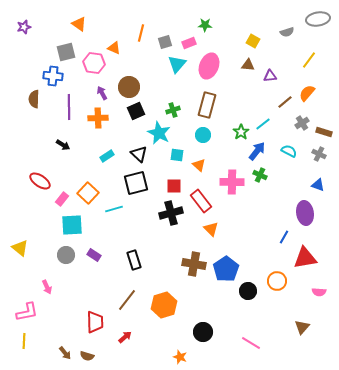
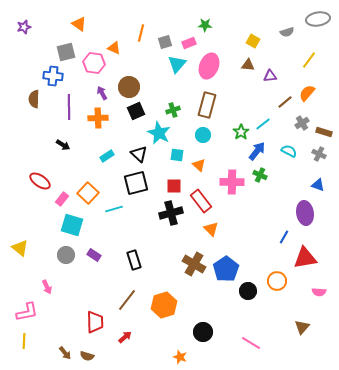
cyan square at (72, 225): rotated 20 degrees clockwise
brown cross at (194, 264): rotated 20 degrees clockwise
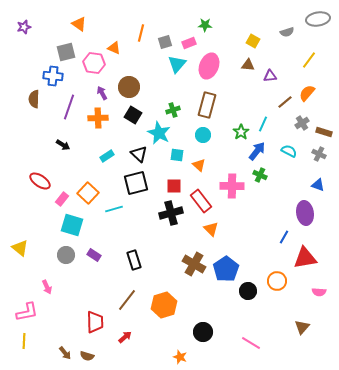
purple line at (69, 107): rotated 20 degrees clockwise
black square at (136, 111): moved 3 px left, 4 px down; rotated 36 degrees counterclockwise
cyan line at (263, 124): rotated 28 degrees counterclockwise
pink cross at (232, 182): moved 4 px down
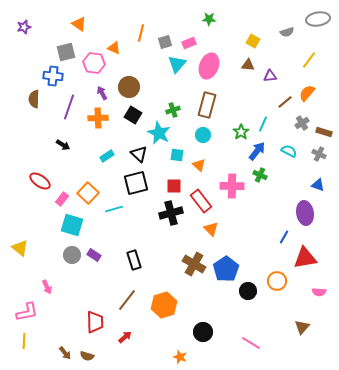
green star at (205, 25): moved 4 px right, 6 px up
gray circle at (66, 255): moved 6 px right
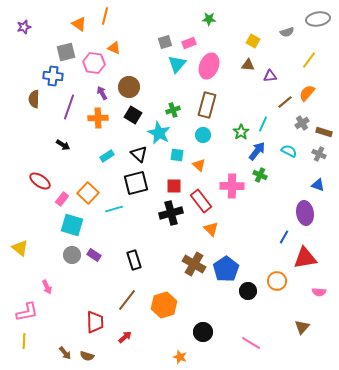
orange line at (141, 33): moved 36 px left, 17 px up
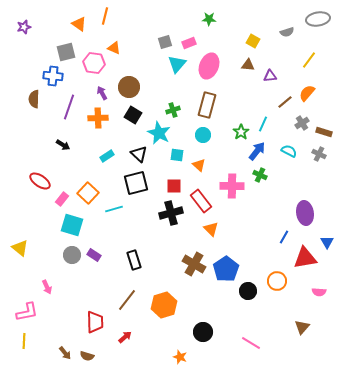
blue triangle at (318, 185): moved 9 px right, 57 px down; rotated 40 degrees clockwise
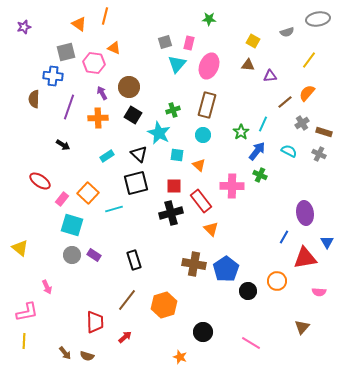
pink rectangle at (189, 43): rotated 56 degrees counterclockwise
brown cross at (194, 264): rotated 20 degrees counterclockwise
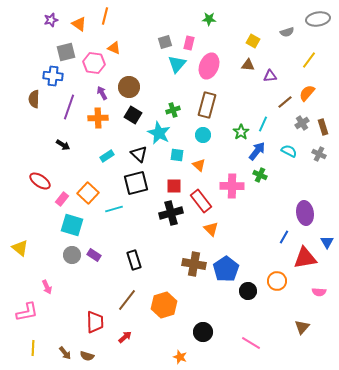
purple star at (24, 27): moved 27 px right, 7 px up
brown rectangle at (324, 132): moved 1 px left, 5 px up; rotated 56 degrees clockwise
yellow line at (24, 341): moved 9 px right, 7 px down
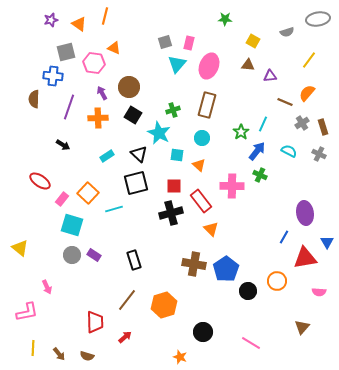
green star at (209, 19): moved 16 px right
brown line at (285, 102): rotated 63 degrees clockwise
cyan circle at (203, 135): moved 1 px left, 3 px down
brown arrow at (65, 353): moved 6 px left, 1 px down
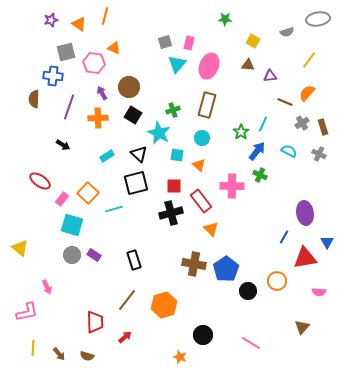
black circle at (203, 332): moved 3 px down
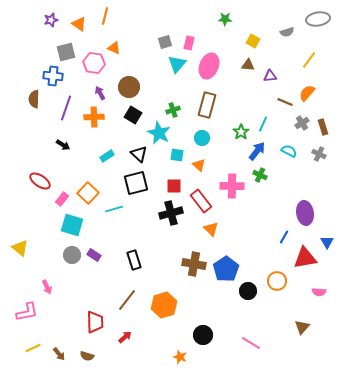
purple arrow at (102, 93): moved 2 px left
purple line at (69, 107): moved 3 px left, 1 px down
orange cross at (98, 118): moved 4 px left, 1 px up
yellow line at (33, 348): rotated 63 degrees clockwise
